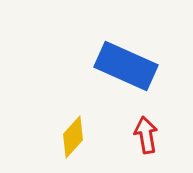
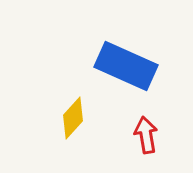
yellow diamond: moved 19 px up
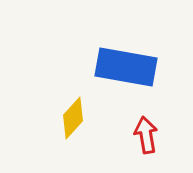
blue rectangle: moved 1 px down; rotated 14 degrees counterclockwise
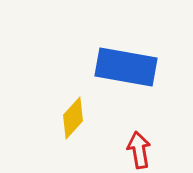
red arrow: moved 7 px left, 15 px down
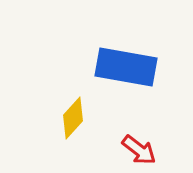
red arrow: rotated 138 degrees clockwise
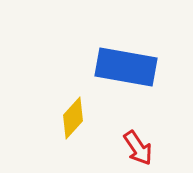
red arrow: moved 1 px left, 2 px up; rotated 18 degrees clockwise
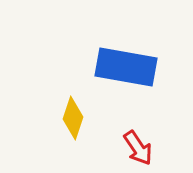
yellow diamond: rotated 24 degrees counterclockwise
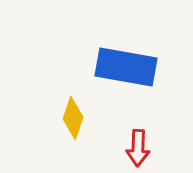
red arrow: rotated 36 degrees clockwise
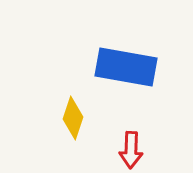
red arrow: moved 7 px left, 2 px down
